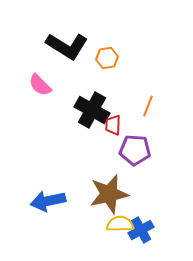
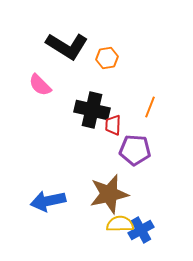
orange line: moved 2 px right, 1 px down
black cross: rotated 16 degrees counterclockwise
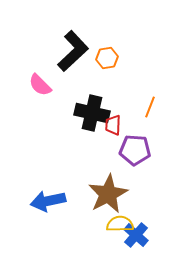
black L-shape: moved 6 px right, 5 px down; rotated 75 degrees counterclockwise
black cross: moved 3 px down
brown star: moved 1 px left; rotated 15 degrees counterclockwise
blue cross: moved 5 px left, 5 px down; rotated 20 degrees counterclockwise
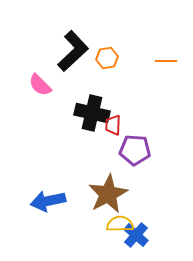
orange line: moved 16 px right, 46 px up; rotated 70 degrees clockwise
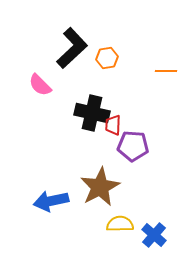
black L-shape: moved 1 px left, 3 px up
orange line: moved 10 px down
purple pentagon: moved 2 px left, 4 px up
brown star: moved 8 px left, 7 px up
blue arrow: moved 3 px right
blue cross: moved 18 px right
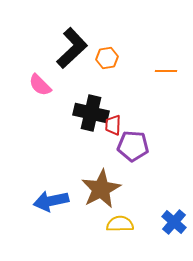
black cross: moved 1 px left
brown star: moved 1 px right, 2 px down
blue cross: moved 20 px right, 13 px up
